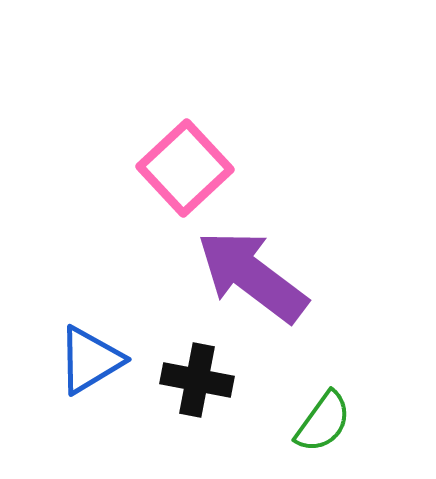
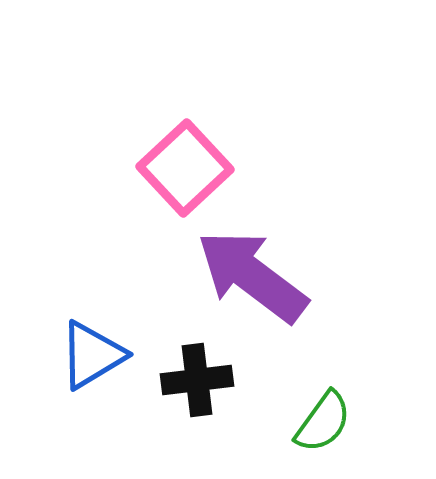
blue triangle: moved 2 px right, 5 px up
black cross: rotated 18 degrees counterclockwise
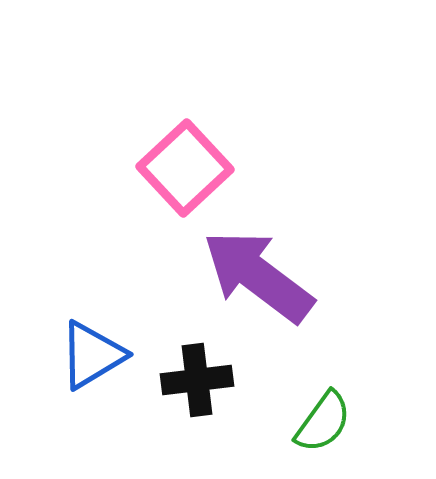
purple arrow: moved 6 px right
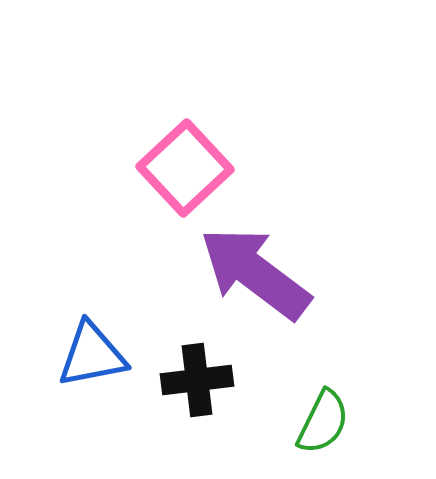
purple arrow: moved 3 px left, 3 px up
blue triangle: rotated 20 degrees clockwise
green semicircle: rotated 10 degrees counterclockwise
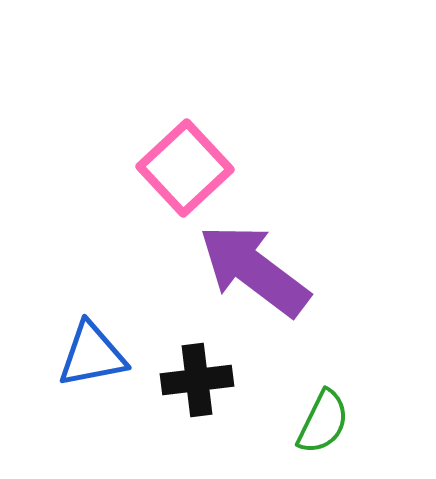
purple arrow: moved 1 px left, 3 px up
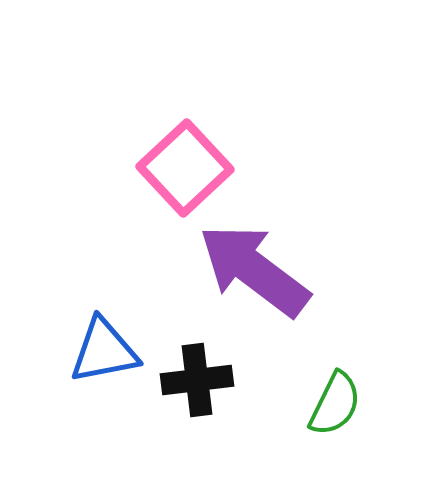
blue triangle: moved 12 px right, 4 px up
green semicircle: moved 12 px right, 18 px up
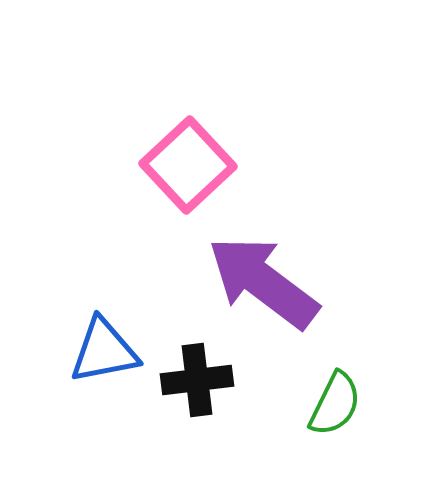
pink square: moved 3 px right, 3 px up
purple arrow: moved 9 px right, 12 px down
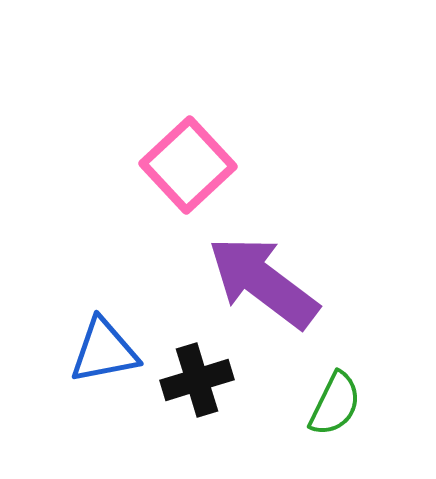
black cross: rotated 10 degrees counterclockwise
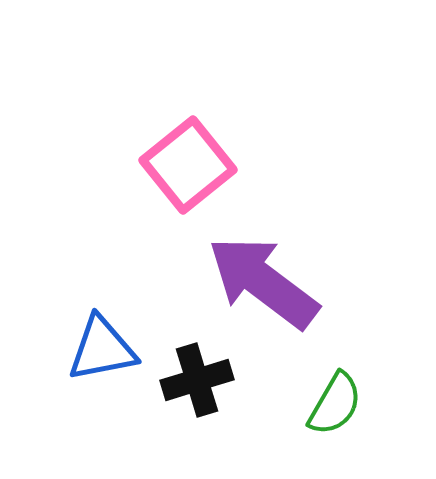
pink square: rotated 4 degrees clockwise
blue triangle: moved 2 px left, 2 px up
green semicircle: rotated 4 degrees clockwise
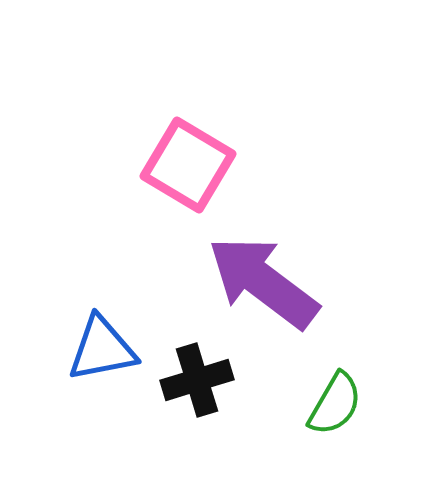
pink square: rotated 20 degrees counterclockwise
